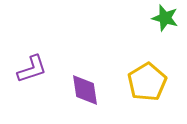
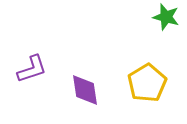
green star: moved 1 px right, 1 px up
yellow pentagon: moved 1 px down
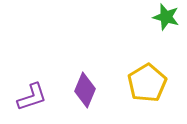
purple L-shape: moved 28 px down
purple diamond: rotated 32 degrees clockwise
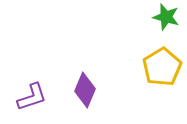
yellow pentagon: moved 15 px right, 16 px up
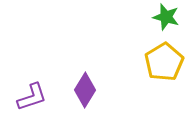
yellow pentagon: moved 2 px right, 5 px up
purple diamond: rotated 8 degrees clockwise
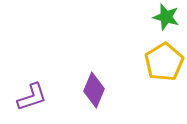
purple diamond: moved 9 px right; rotated 8 degrees counterclockwise
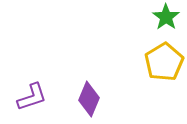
green star: rotated 20 degrees clockwise
purple diamond: moved 5 px left, 9 px down
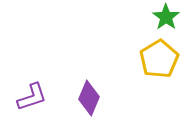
yellow pentagon: moved 5 px left, 3 px up
purple diamond: moved 1 px up
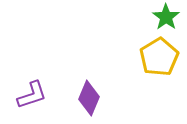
yellow pentagon: moved 2 px up
purple L-shape: moved 2 px up
